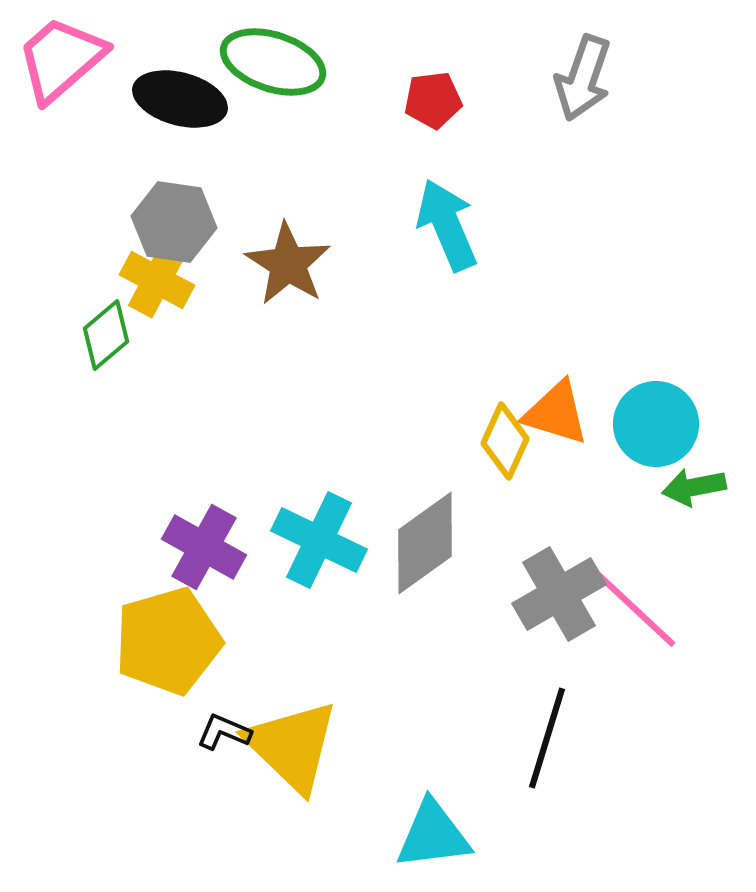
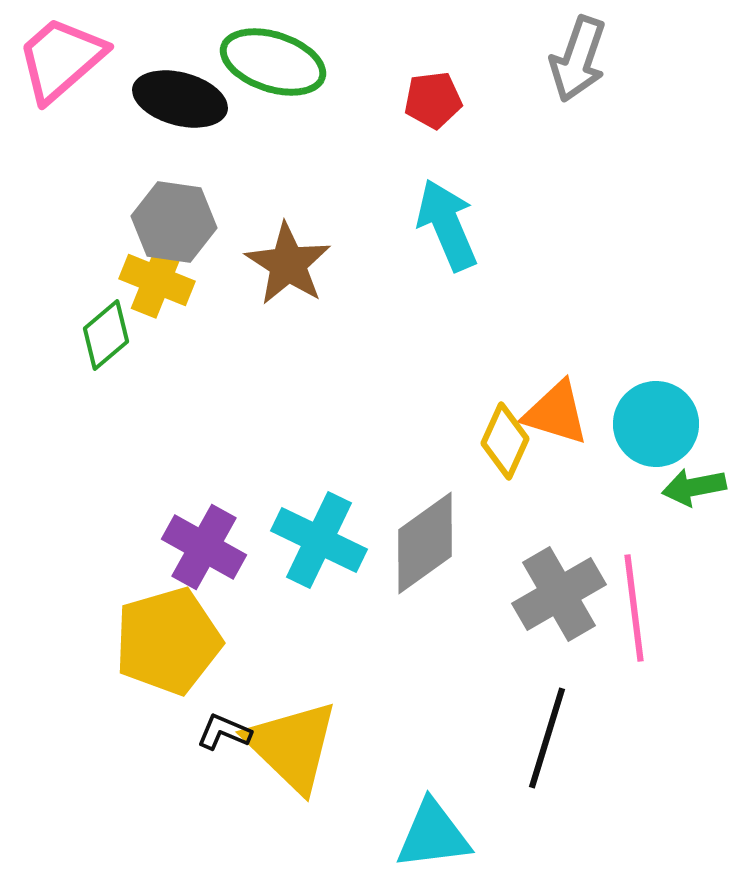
gray arrow: moved 5 px left, 19 px up
yellow cross: rotated 6 degrees counterclockwise
pink line: rotated 40 degrees clockwise
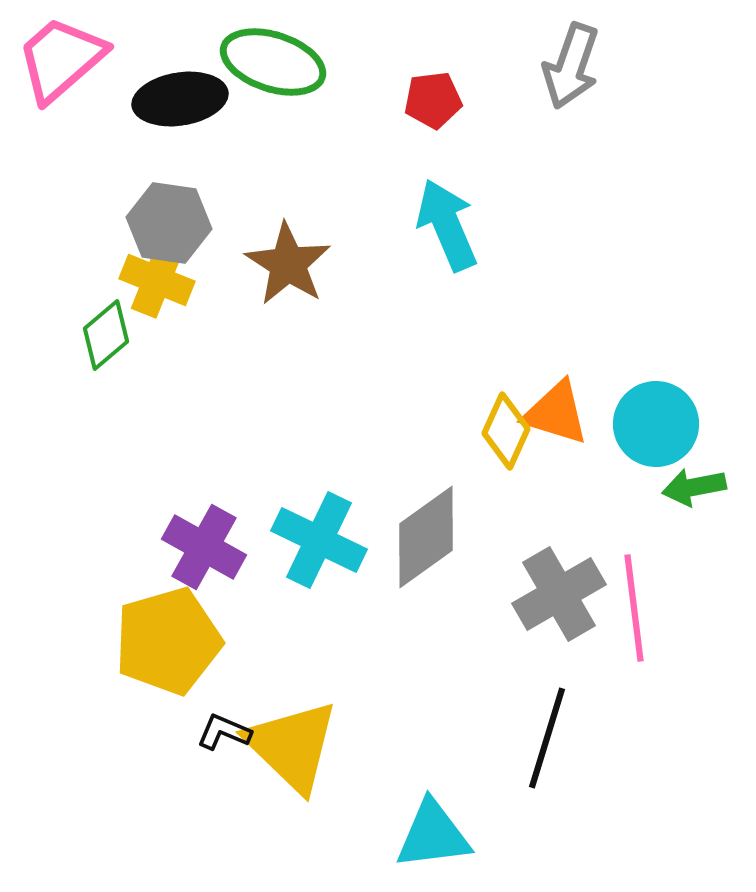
gray arrow: moved 7 px left, 7 px down
black ellipse: rotated 24 degrees counterclockwise
gray hexagon: moved 5 px left, 1 px down
yellow diamond: moved 1 px right, 10 px up
gray diamond: moved 1 px right, 6 px up
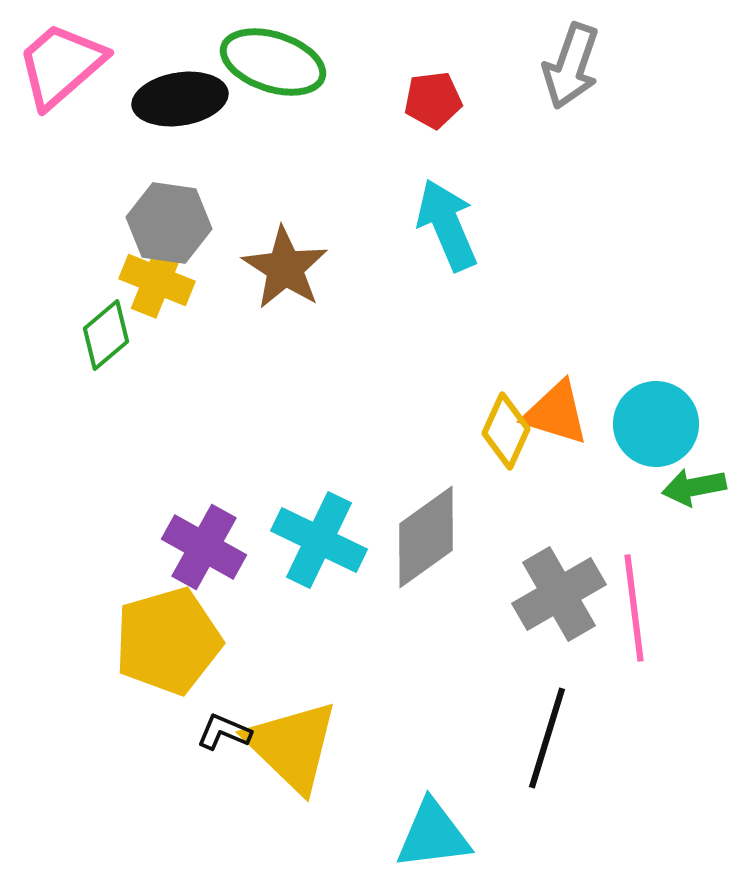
pink trapezoid: moved 6 px down
brown star: moved 3 px left, 4 px down
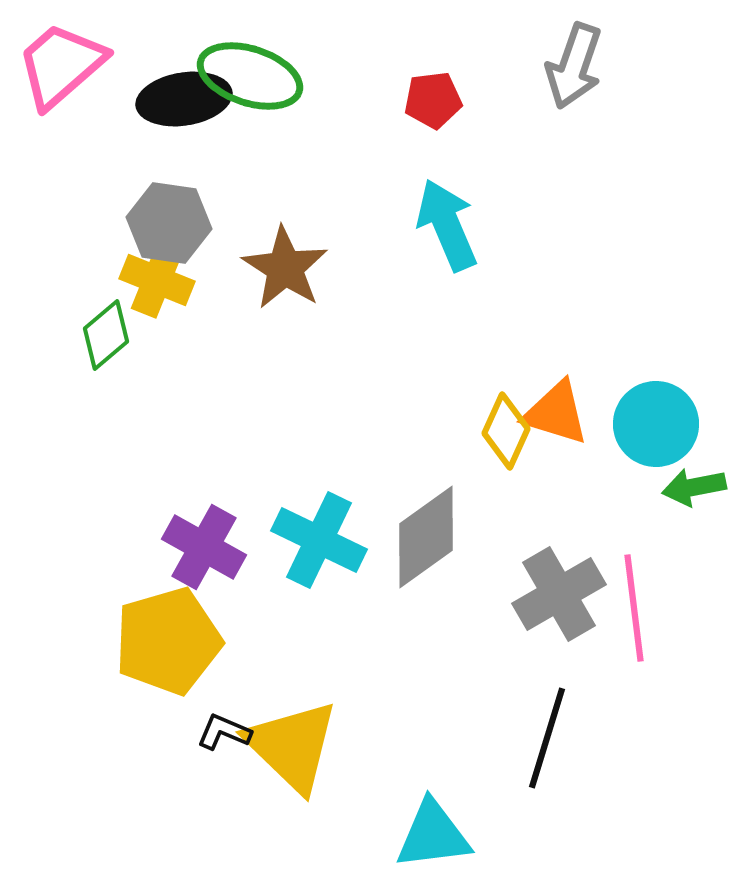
green ellipse: moved 23 px left, 14 px down
gray arrow: moved 3 px right
black ellipse: moved 4 px right
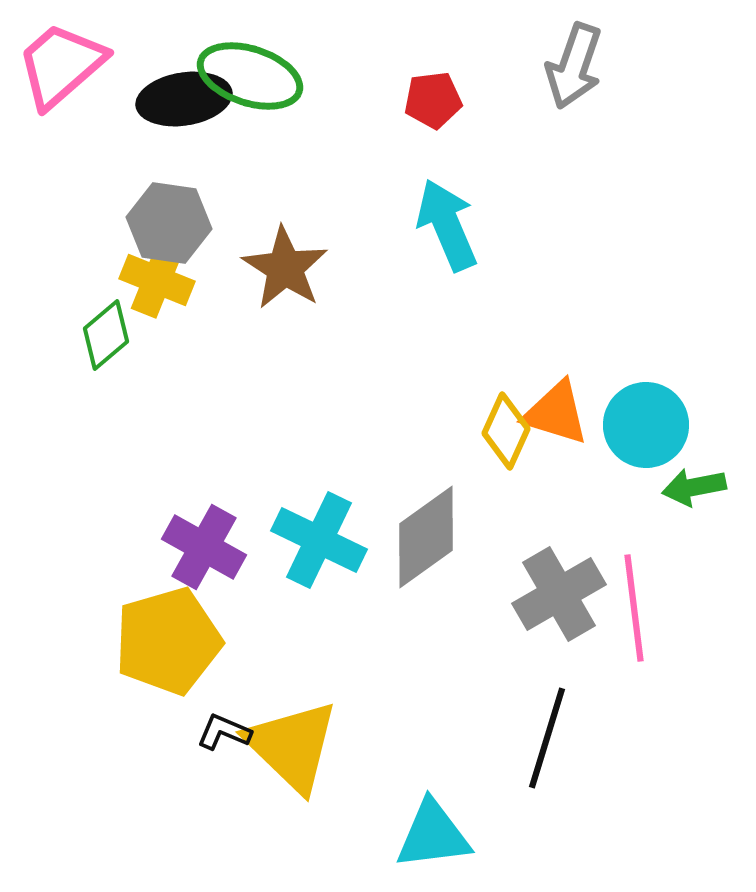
cyan circle: moved 10 px left, 1 px down
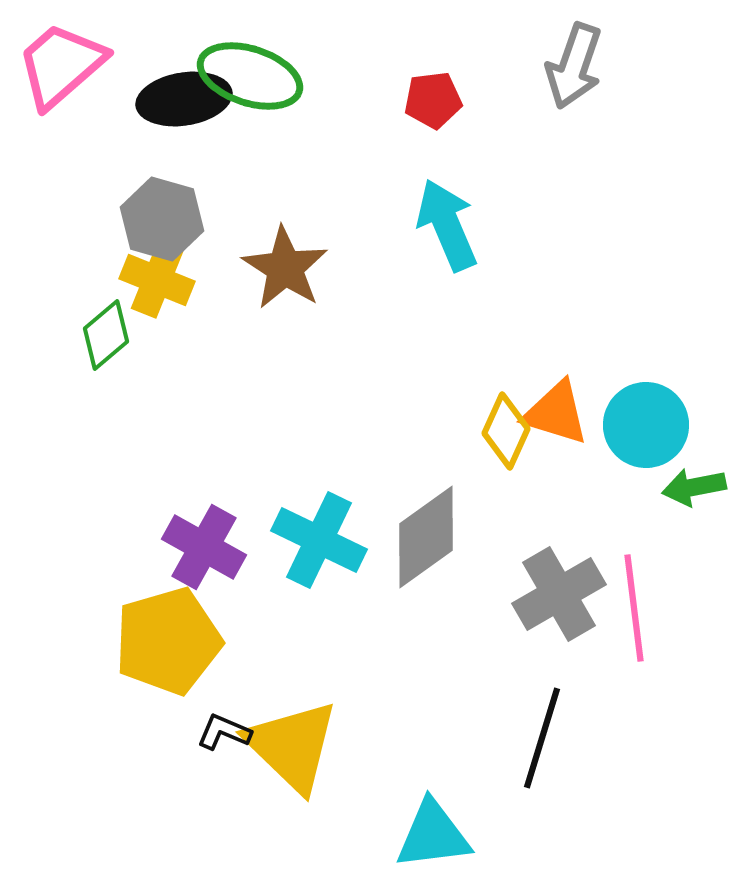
gray hexagon: moved 7 px left, 4 px up; rotated 8 degrees clockwise
black line: moved 5 px left
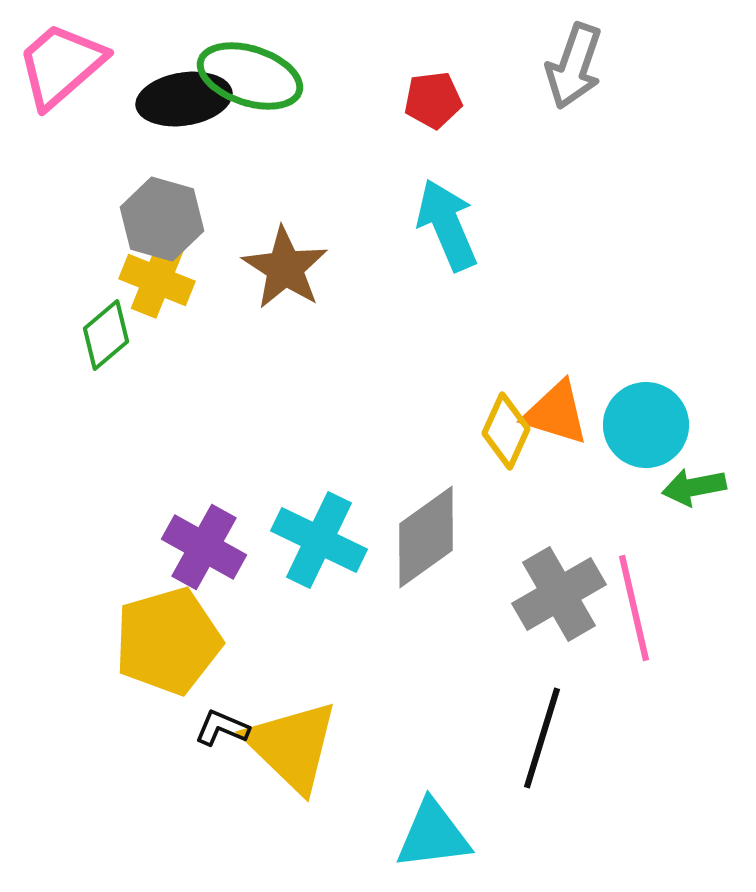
pink line: rotated 6 degrees counterclockwise
black L-shape: moved 2 px left, 4 px up
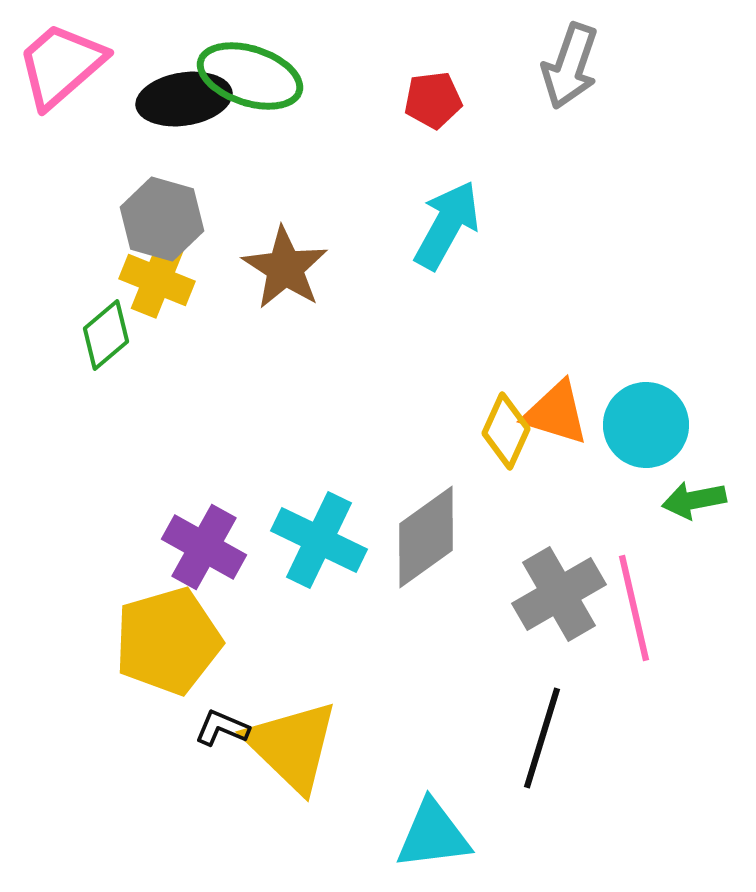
gray arrow: moved 4 px left
cyan arrow: rotated 52 degrees clockwise
green arrow: moved 13 px down
